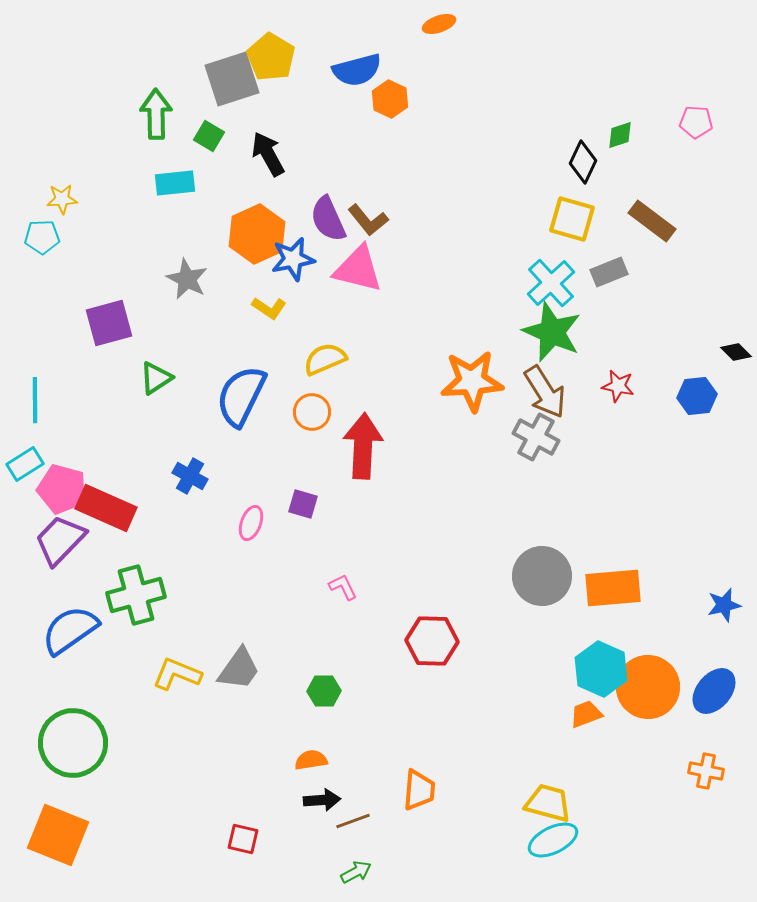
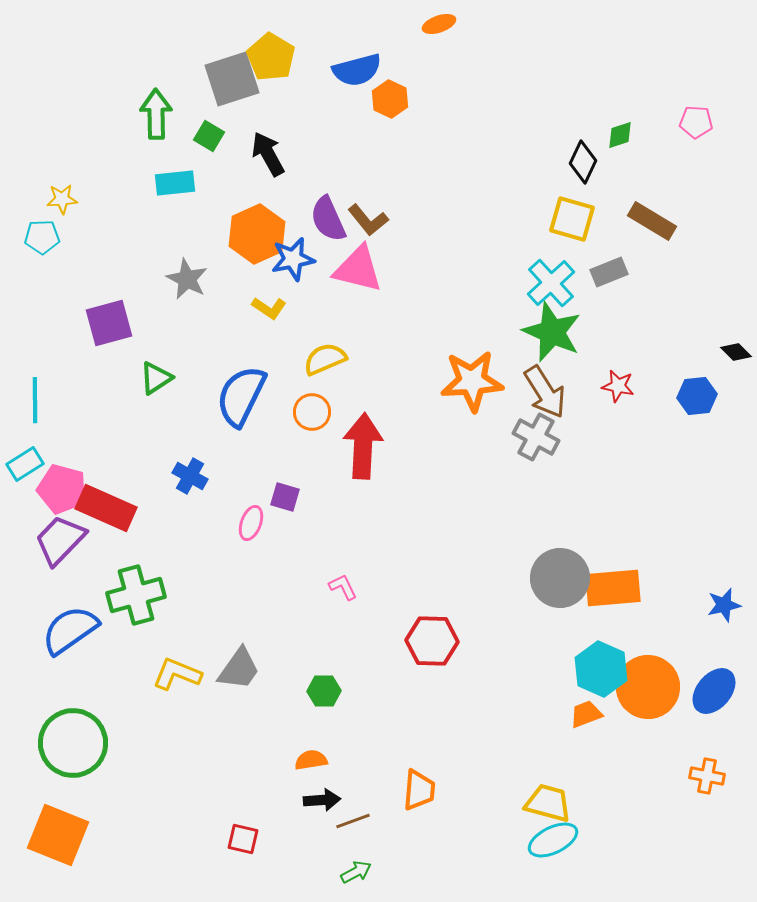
brown rectangle at (652, 221): rotated 6 degrees counterclockwise
purple square at (303, 504): moved 18 px left, 7 px up
gray circle at (542, 576): moved 18 px right, 2 px down
orange cross at (706, 771): moved 1 px right, 5 px down
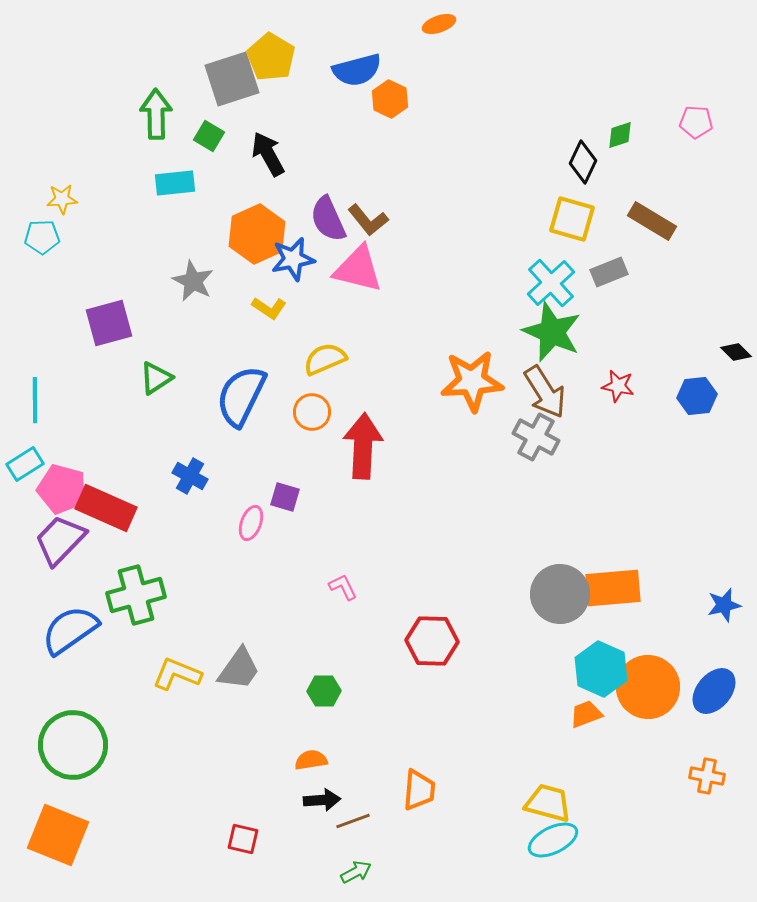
gray star at (187, 279): moved 6 px right, 2 px down
gray circle at (560, 578): moved 16 px down
green circle at (73, 743): moved 2 px down
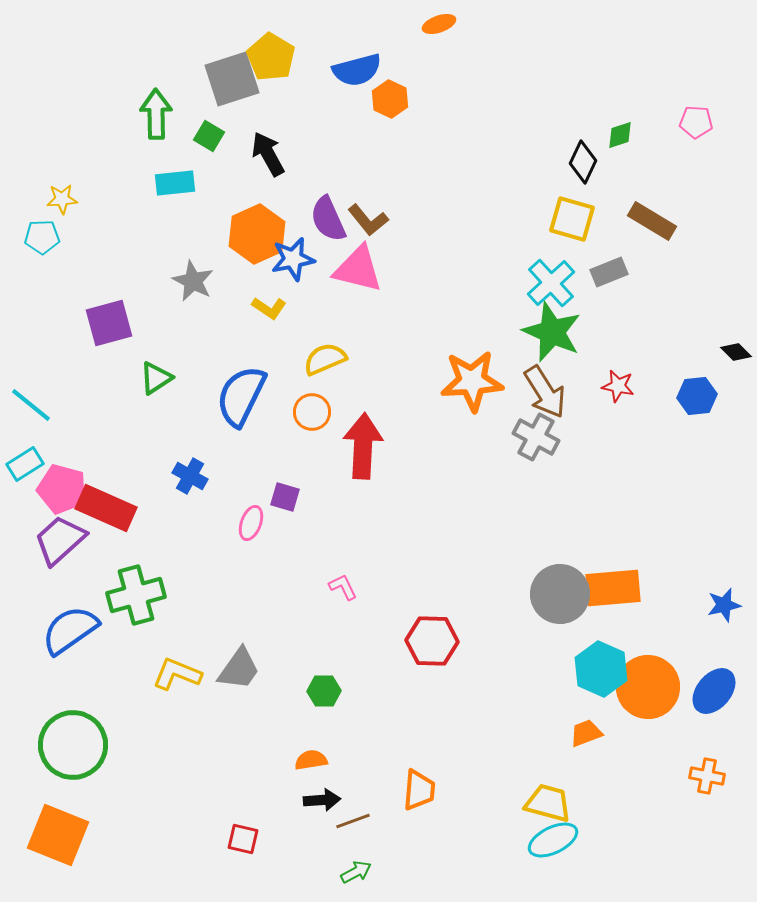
cyan line at (35, 400): moved 4 px left, 5 px down; rotated 51 degrees counterclockwise
purple trapezoid at (60, 540): rotated 4 degrees clockwise
orange trapezoid at (586, 714): moved 19 px down
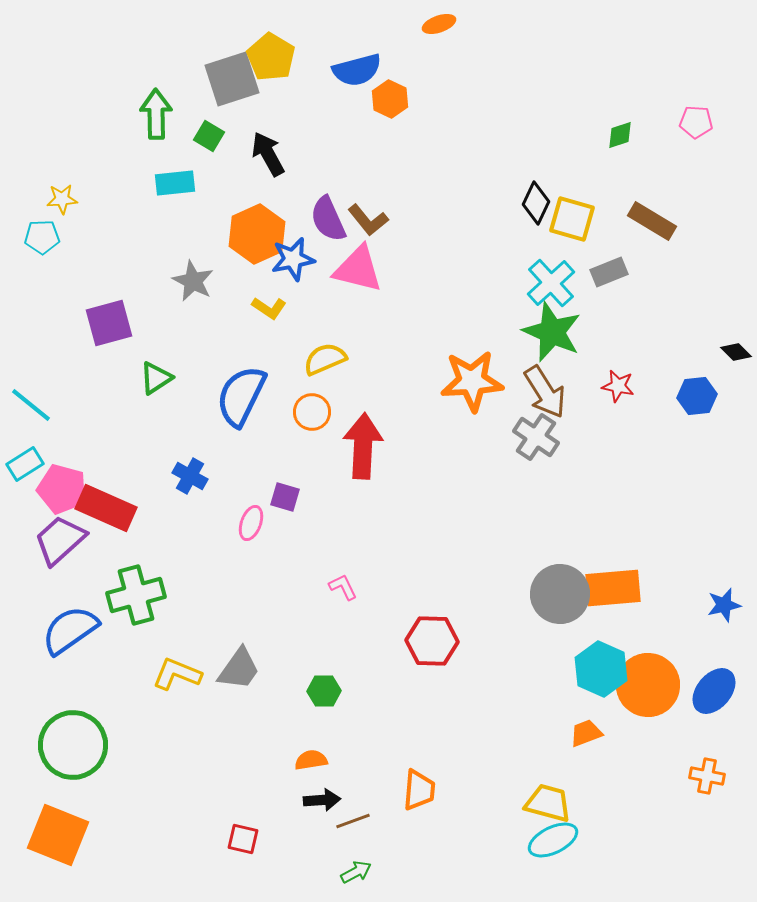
black diamond at (583, 162): moved 47 px left, 41 px down
gray cross at (536, 437): rotated 6 degrees clockwise
orange circle at (648, 687): moved 2 px up
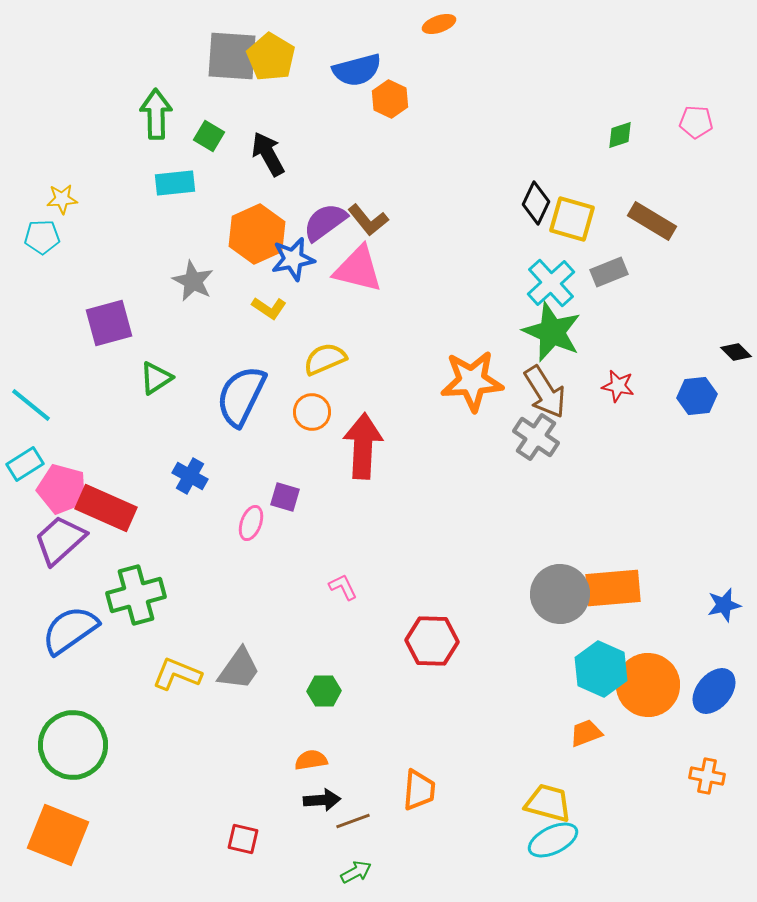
gray square at (232, 79): moved 23 px up; rotated 22 degrees clockwise
purple semicircle at (328, 219): moved 3 px left, 3 px down; rotated 78 degrees clockwise
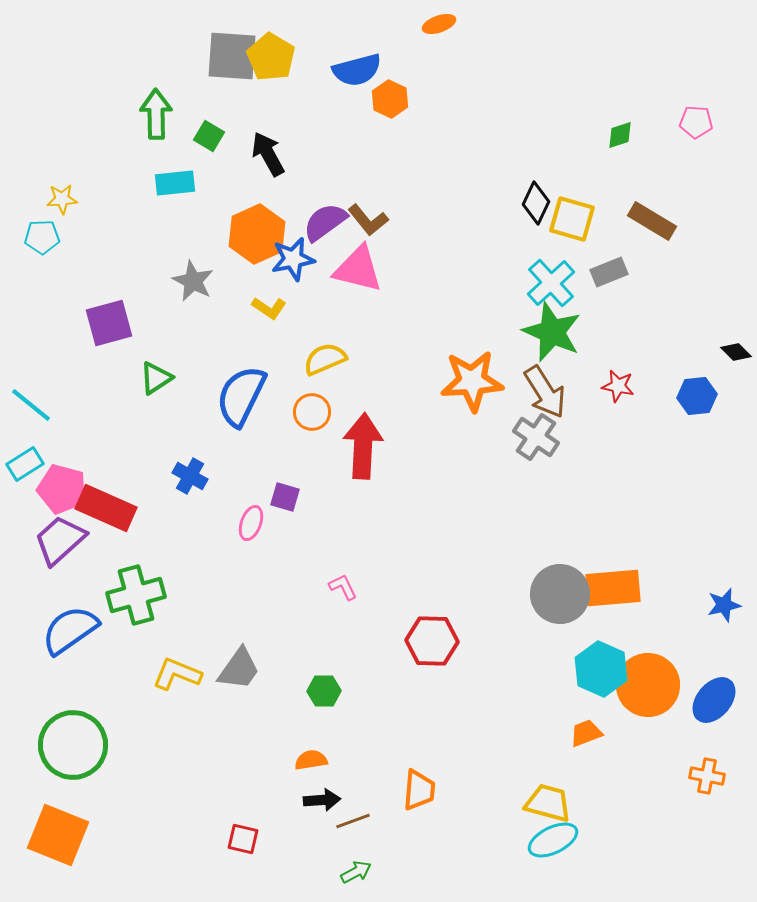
blue ellipse at (714, 691): moved 9 px down
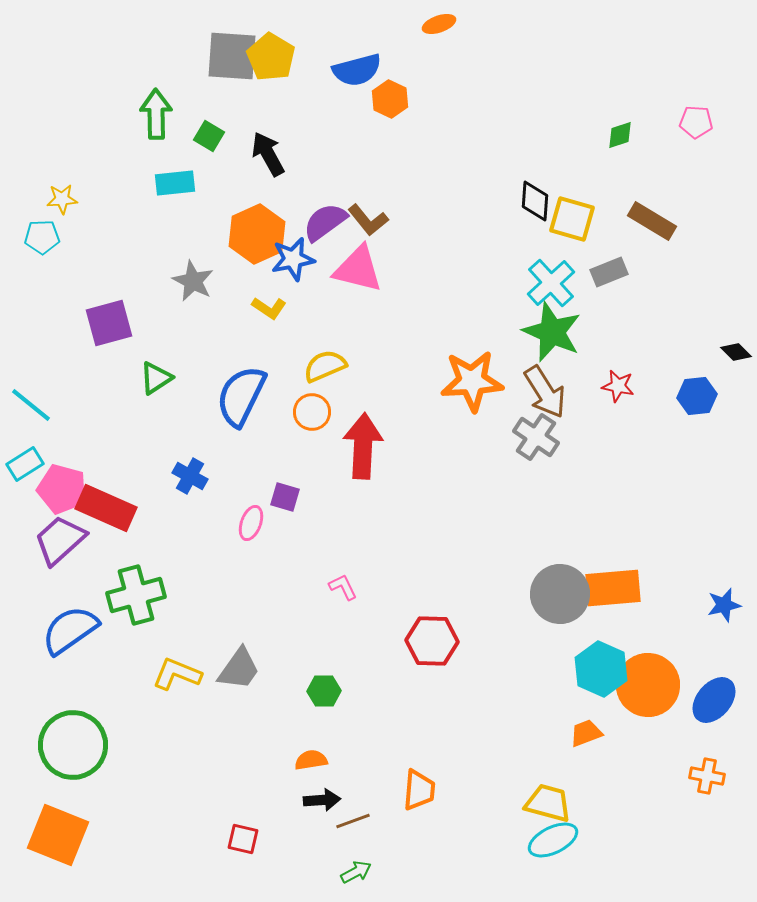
black diamond at (536, 203): moved 1 px left, 2 px up; rotated 21 degrees counterclockwise
yellow semicircle at (325, 359): moved 7 px down
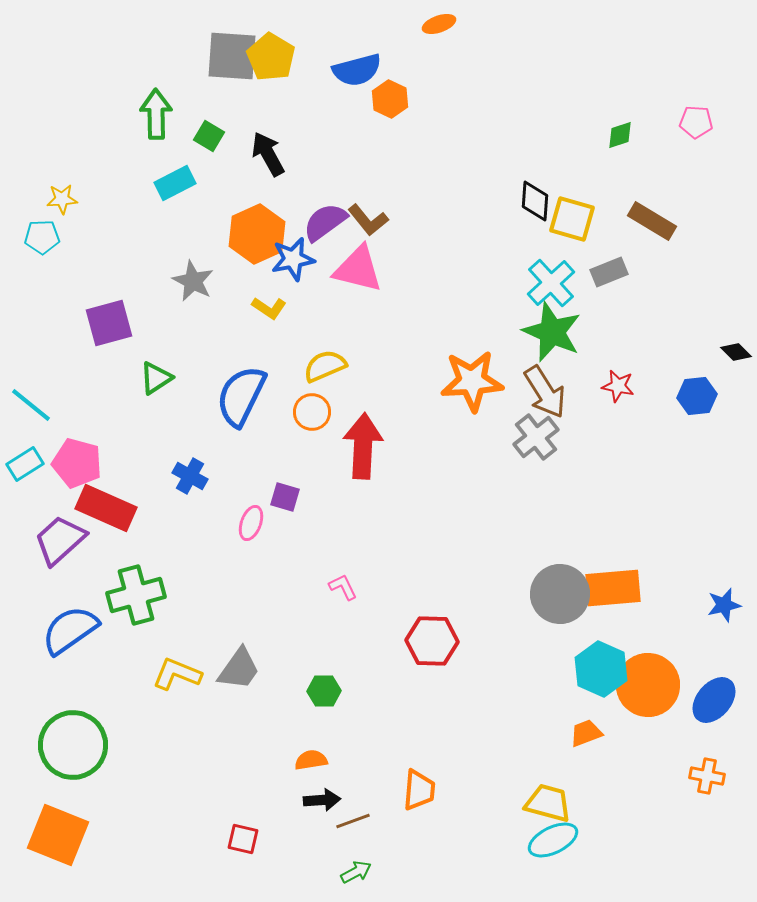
cyan rectangle at (175, 183): rotated 21 degrees counterclockwise
gray cross at (536, 437): rotated 18 degrees clockwise
pink pentagon at (62, 489): moved 15 px right, 26 px up
